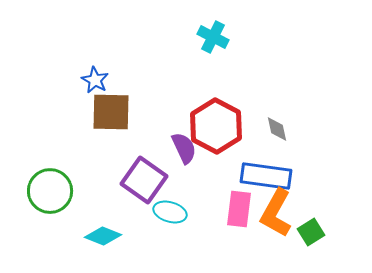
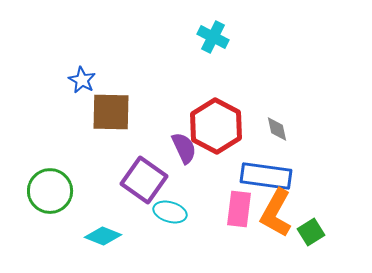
blue star: moved 13 px left
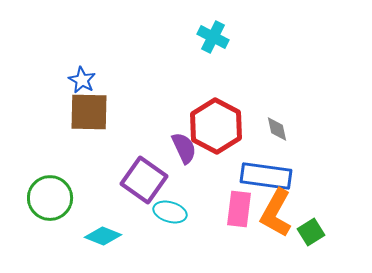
brown square: moved 22 px left
green circle: moved 7 px down
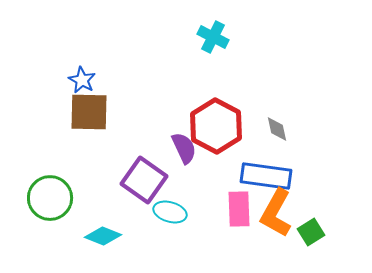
pink rectangle: rotated 9 degrees counterclockwise
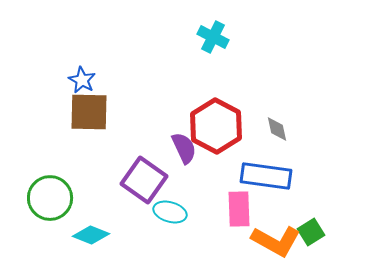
orange L-shape: moved 28 px down; rotated 90 degrees counterclockwise
cyan diamond: moved 12 px left, 1 px up
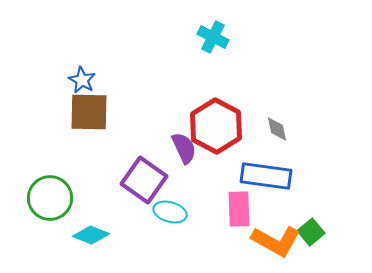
green square: rotated 8 degrees counterclockwise
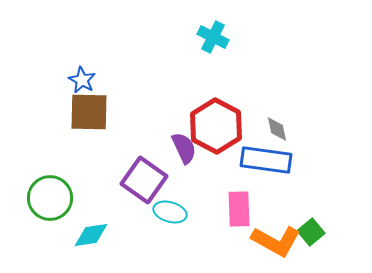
blue rectangle: moved 16 px up
cyan diamond: rotated 30 degrees counterclockwise
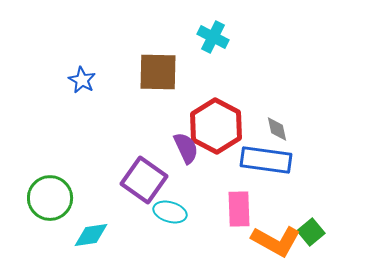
brown square: moved 69 px right, 40 px up
purple semicircle: moved 2 px right
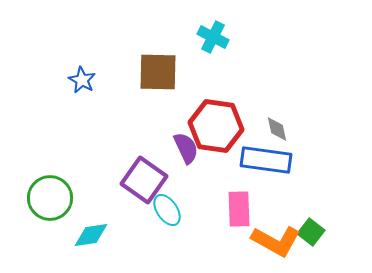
red hexagon: rotated 20 degrees counterclockwise
cyan ellipse: moved 3 px left, 2 px up; rotated 40 degrees clockwise
green square: rotated 12 degrees counterclockwise
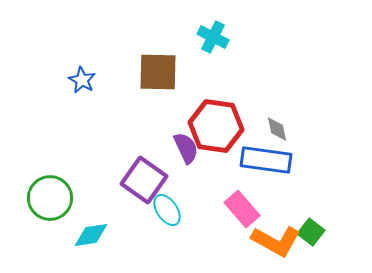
pink rectangle: moved 3 px right; rotated 39 degrees counterclockwise
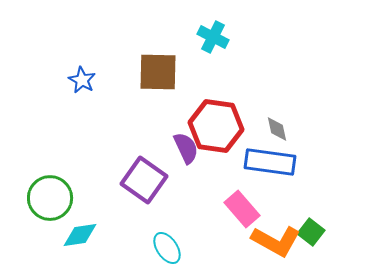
blue rectangle: moved 4 px right, 2 px down
cyan ellipse: moved 38 px down
cyan diamond: moved 11 px left
